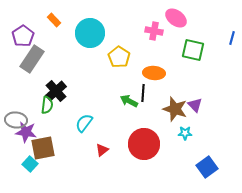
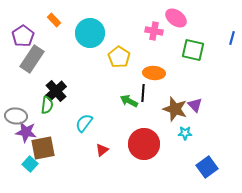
gray ellipse: moved 4 px up
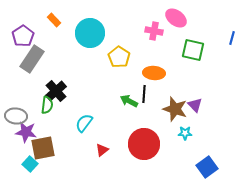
black line: moved 1 px right, 1 px down
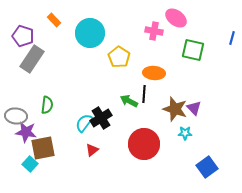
purple pentagon: rotated 20 degrees counterclockwise
black cross: moved 45 px right, 27 px down; rotated 10 degrees clockwise
purple triangle: moved 1 px left, 3 px down
red triangle: moved 10 px left
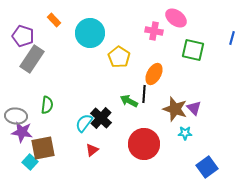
orange ellipse: moved 1 px down; rotated 65 degrees counterclockwise
black cross: rotated 15 degrees counterclockwise
purple star: moved 4 px left
cyan square: moved 2 px up
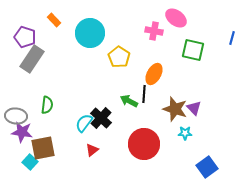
purple pentagon: moved 2 px right, 1 px down
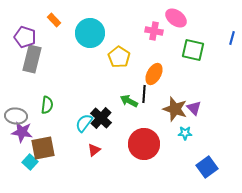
gray rectangle: rotated 20 degrees counterclockwise
red triangle: moved 2 px right
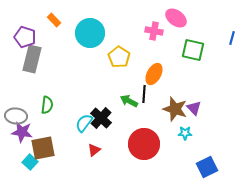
blue square: rotated 10 degrees clockwise
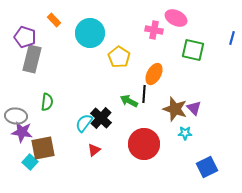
pink ellipse: rotated 10 degrees counterclockwise
pink cross: moved 1 px up
green semicircle: moved 3 px up
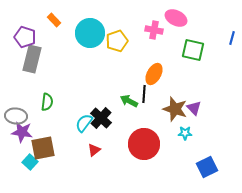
yellow pentagon: moved 2 px left, 16 px up; rotated 20 degrees clockwise
